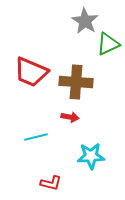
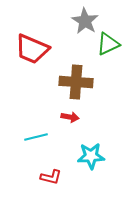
red trapezoid: moved 1 px right, 23 px up
red L-shape: moved 6 px up
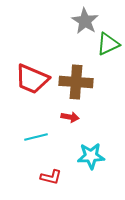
red trapezoid: moved 30 px down
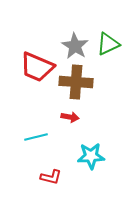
gray star: moved 10 px left, 25 px down
red trapezoid: moved 5 px right, 12 px up
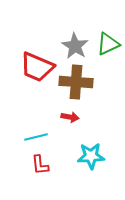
red L-shape: moved 11 px left, 12 px up; rotated 70 degrees clockwise
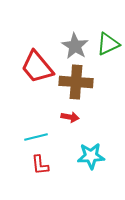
red trapezoid: rotated 27 degrees clockwise
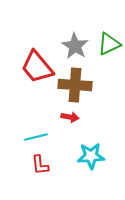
green triangle: moved 1 px right
brown cross: moved 1 px left, 3 px down
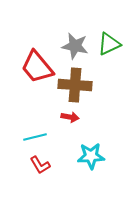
gray star: rotated 20 degrees counterclockwise
cyan line: moved 1 px left
red L-shape: rotated 25 degrees counterclockwise
